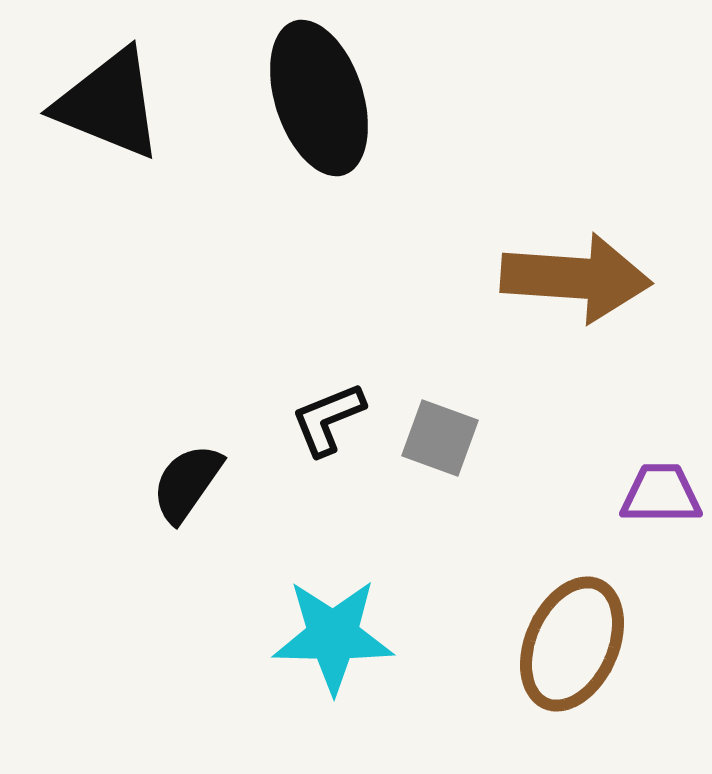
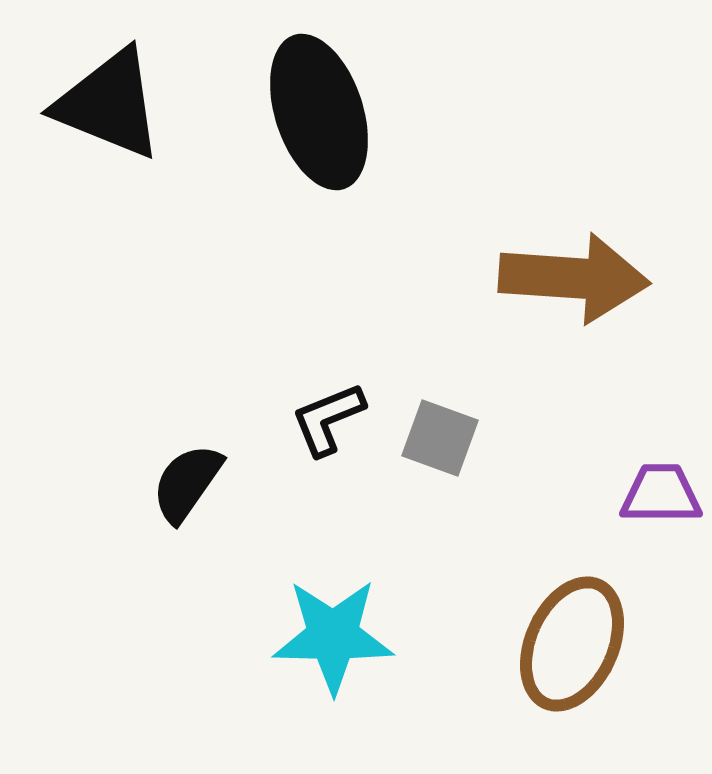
black ellipse: moved 14 px down
brown arrow: moved 2 px left
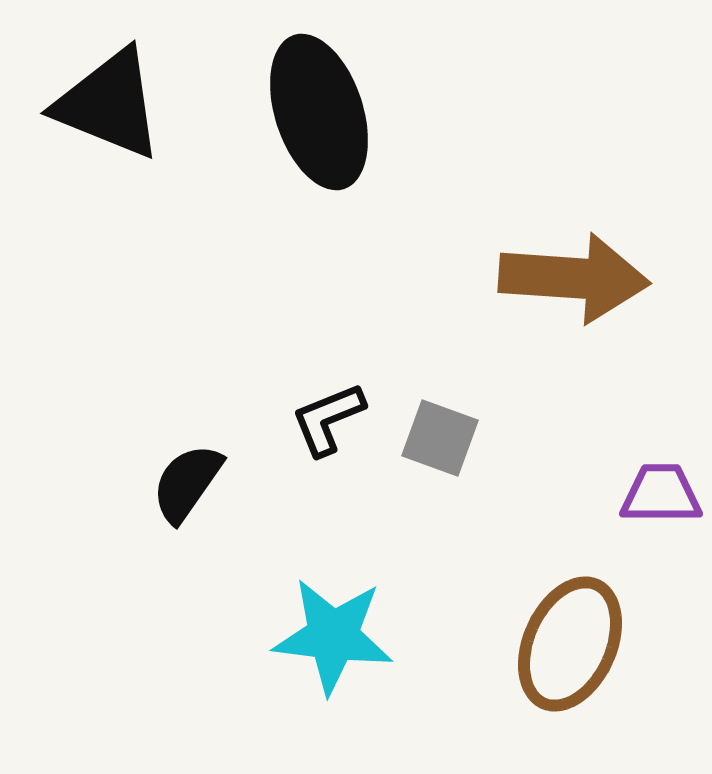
cyan star: rotated 6 degrees clockwise
brown ellipse: moved 2 px left
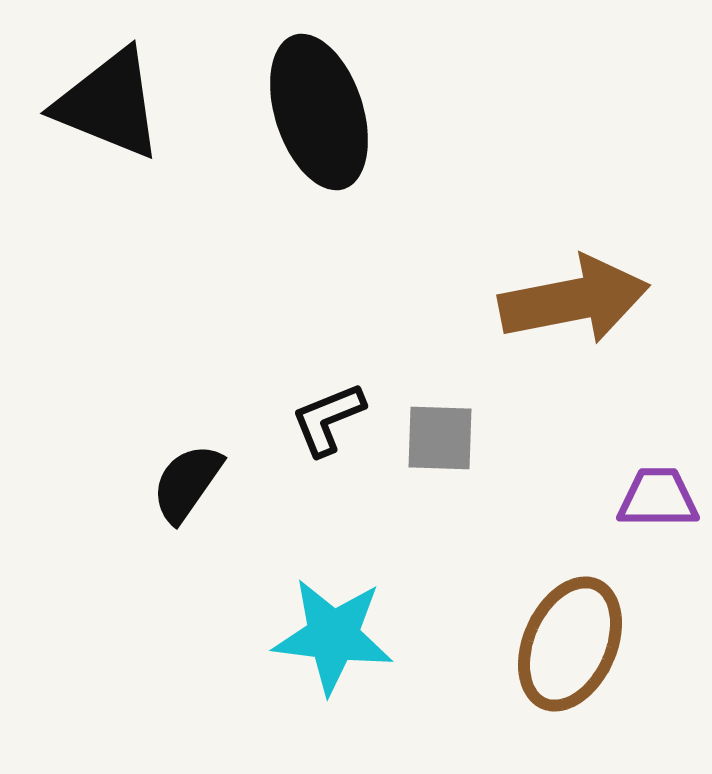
brown arrow: moved 22 px down; rotated 15 degrees counterclockwise
gray square: rotated 18 degrees counterclockwise
purple trapezoid: moved 3 px left, 4 px down
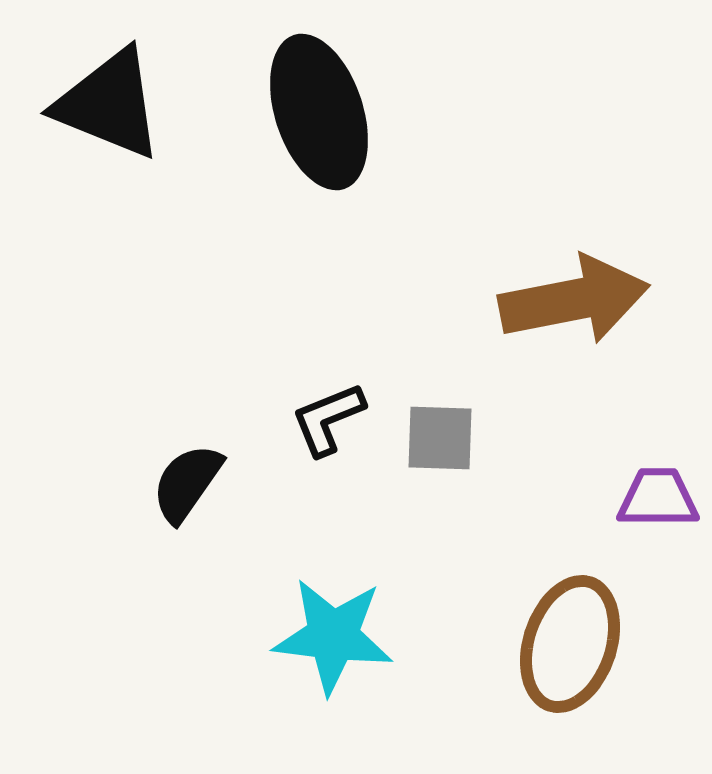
brown ellipse: rotated 6 degrees counterclockwise
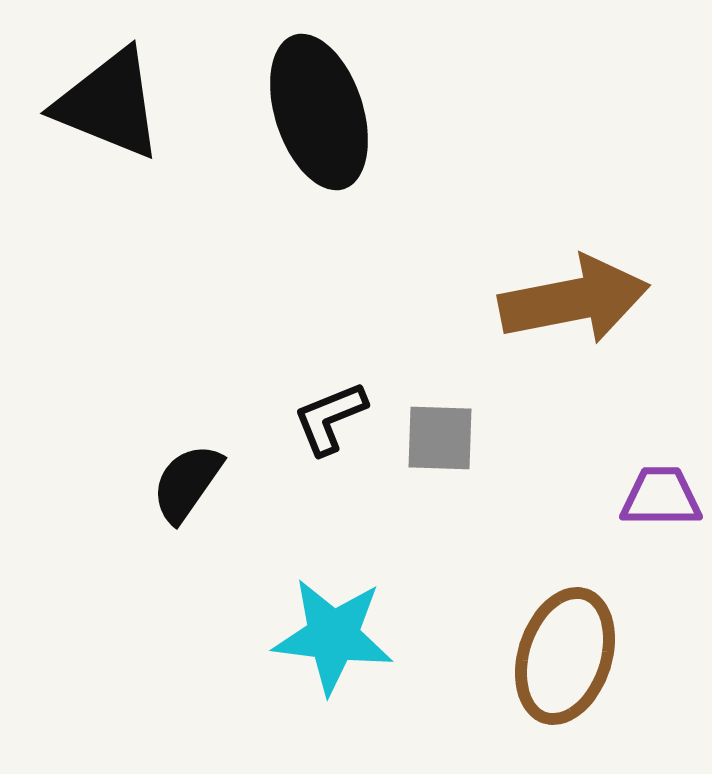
black L-shape: moved 2 px right, 1 px up
purple trapezoid: moved 3 px right, 1 px up
brown ellipse: moved 5 px left, 12 px down
